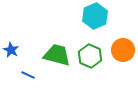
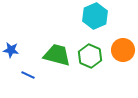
blue star: rotated 21 degrees counterclockwise
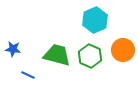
cyan hexagon: moved 4 px down
blue star: moved 2 px right, 1 px up
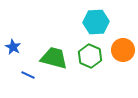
cyan hexagon: moved 1 px right, 2 px down; rotated 20 degrees clockwise
blue star: moved 2 px up; rotated 21 degrees clockwise
green trapezoid: moved 3 px left, 3 px down
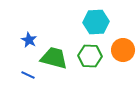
blue star: moved 16 px right, 7 px up
green hexagon: rotated 20 degrees counterclockwise
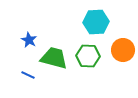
green hexagon: moved 2 px left
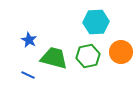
orange circle: moved 2 px left, 2 px down
green hexagon: rotated 15 degrees counterclockwise
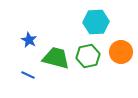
green trapezoid: moved 2 px right
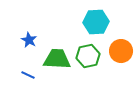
orange circle: moved 1 px up
green trapezoid: moved 1 px right, 1 px down; rotated 12 degrees counterclockwise
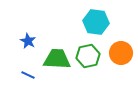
cyan hexagon: rotated 10 degrees clockwise
blue star: moved 1 px left, 1 px down
orange circle: moved 2 px down
